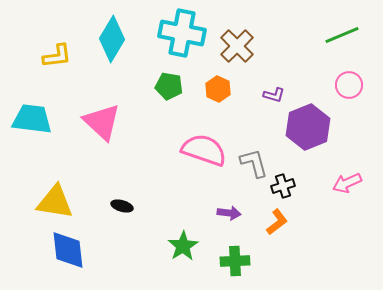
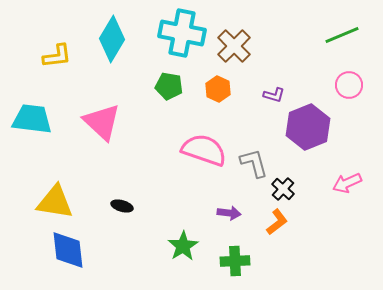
brown cross: moved 3 px left
black cross: moved 3 px down; rotated 30 degrees counterclockwise
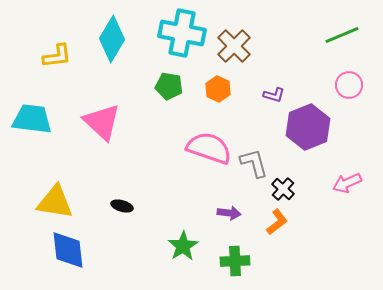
pink semicircle: moved 5 px right, 2 px up
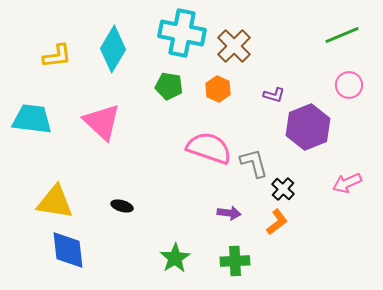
cyan diamond: moved 1 px right, 10 px down
green star: moved 8 px left, 12 px down
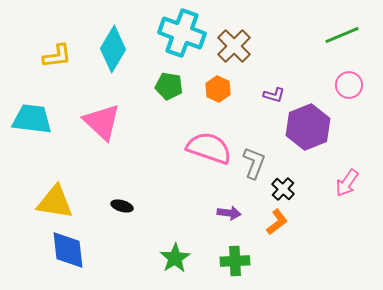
cyan cross: rotated 9 degrees clockwise
gray L-shape: rotated 36 degrees clockwise
pink arrow: rotated 32 degrees counterclockwise
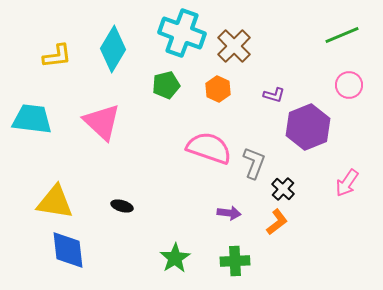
green pentagon: moved 3 px left, 1 px up; rotated 24 degrees counterclockwise
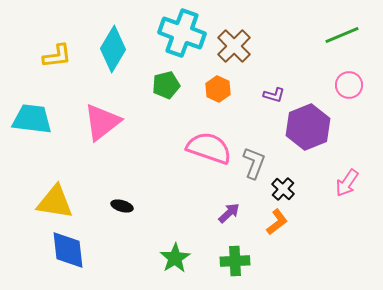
pink triangle: rotated 39 degrees clockwise
purple arrow: rotated 50 degrees counterclockwise
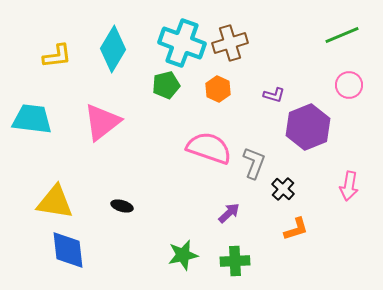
cyan cross: moved 10 px down
brown cross: moved 4 px left, 3 px up; rotated 28 degrees clockwise
pink arrow: moved 2 px right, 3 px down; rotated 24 degrees counterclockwise
orange L-shape: moved 19 px right, 7 px down; rotated 20 degrees clockwise
green star: moved 8 px right, 3 px up; rotated 20 degrees clockwise
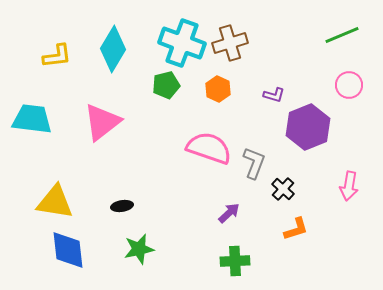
black ellipse: rotated 25 degrees counterclockwise
green star: moved 44 px left, 6 px up
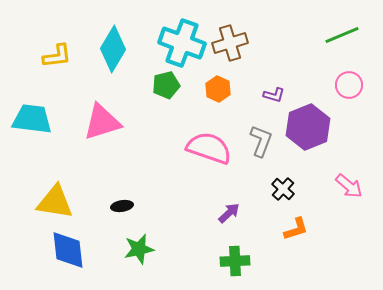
pink triangle: rotated 21 degrees clockwise
gray L-shape: moved 7 px right, 22 px up
pink arrow: rotated 60 degrees counterclockwise
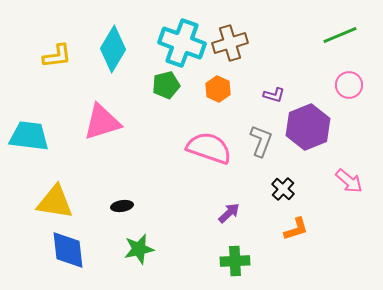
green line: moved 2 px left
cyan trapezoid: moved 3 px left, 17 px down
pink arrow: moved 5 px up
